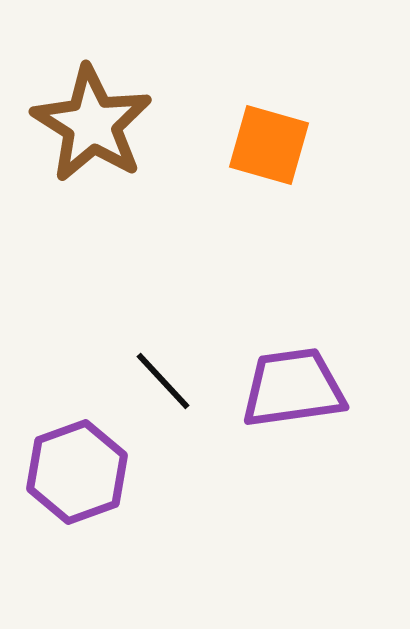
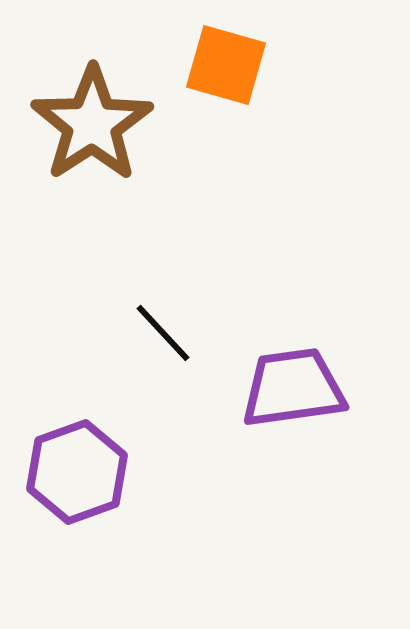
brown star: rotated 7 degrees clockwise
orange square: moved 43 px left, 80 px up
black line: moved 48 px up
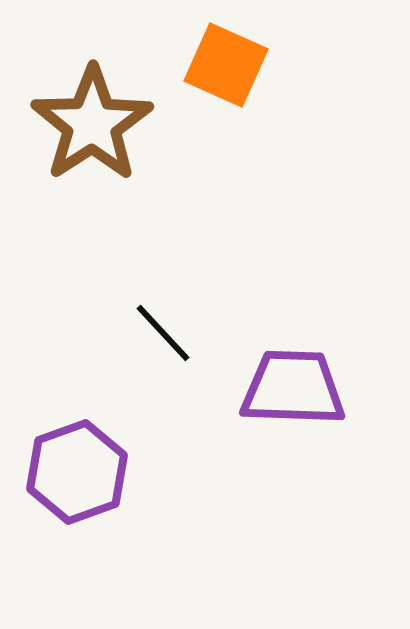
orange square: rotated 8 degrees clockwise
purple trapezoid: rotated 10 degrees clockwise
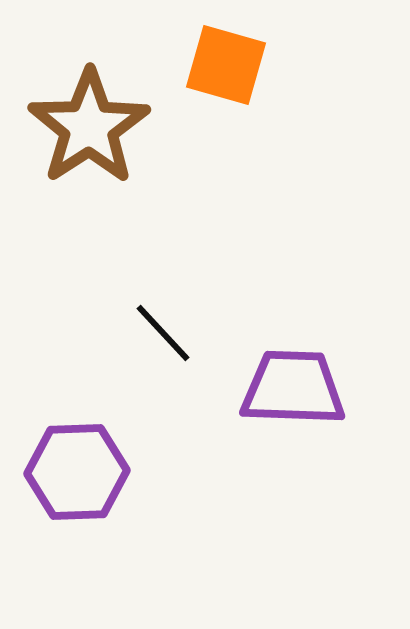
orange square: rotated 8 degrees counterclockwise
brown star: moved 3 px left, 3 px down
purple hexagon: rotated 18 degrees clockwise
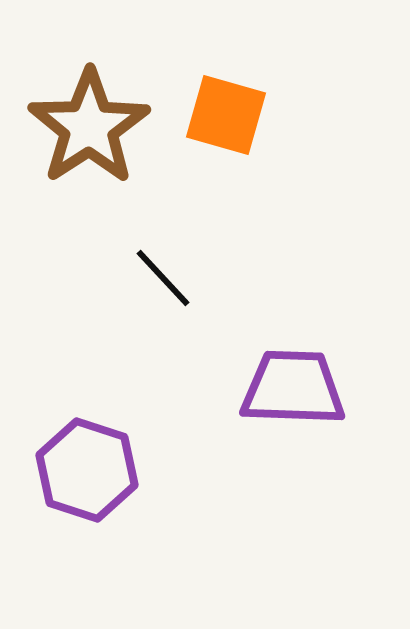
orange square: moved 50 px down
black line: moved 55 px up
purple hexagon: moved 10 px right, 2 px up; rotated 20 degrees clockwise
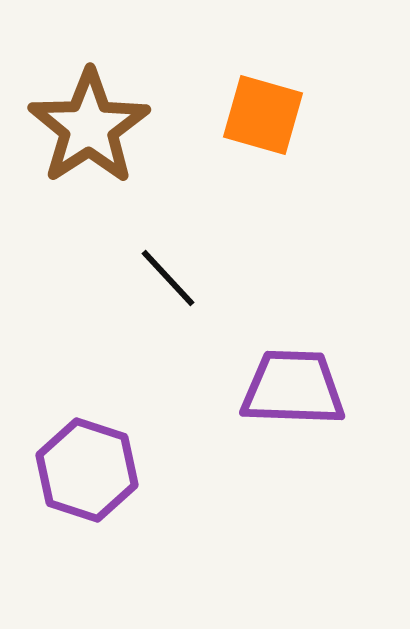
orange square: moved 37 px right
black line: moved 5 px right
